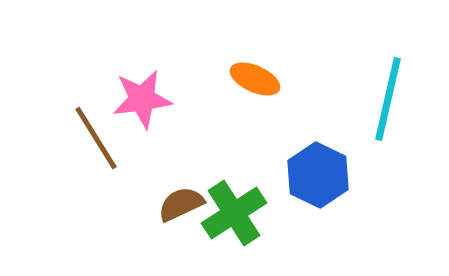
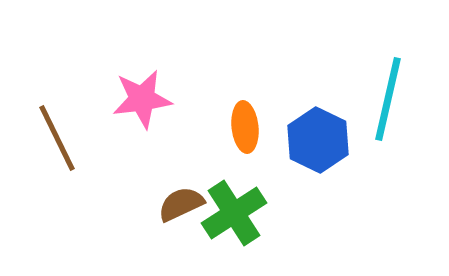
orange ellipse: moved 10 px left, 48 px down; rotated 60 degrees clockwise
brown line: moved 39 px left; rotated 6 degrees clockwise
blue hexagon: moved 35 px up
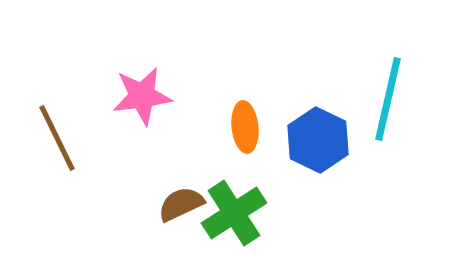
pink star: moved 3 px up
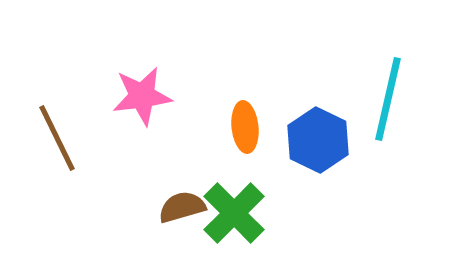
brown semicircle: moved 1 px right, 3 px down; rotated 9 degrees clockwise
green cross: rotated 12 degrees counterclockwise
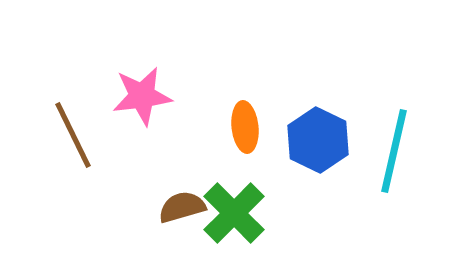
cyan line: moved 6 px right, 52 px down
brown line: moved 16 px right, 3 px up
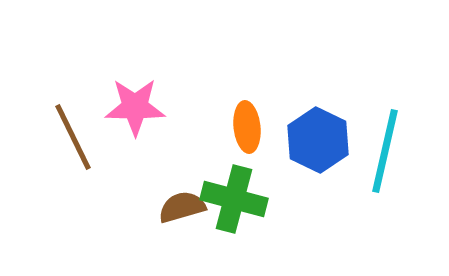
pink star: moved 7 px left, 11 px down; rotated 8 degrees clockwise
orange ellipse: moved 2 px right
brown line: moved 2 px down
cyan line: moved 9 px left
green cross: moved 14 px up; rotated 30 degrees counterclockwise
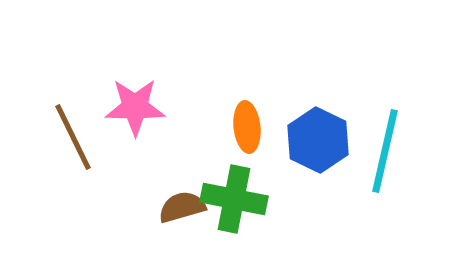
green cross: rotated 4 degrees counterclockwise
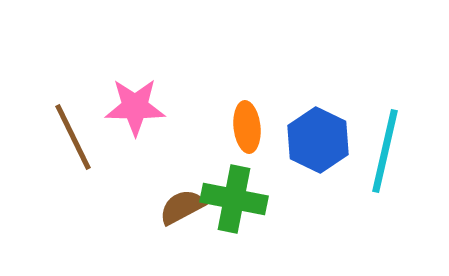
brown semicircle: rotated 12 degrees counterclockwise
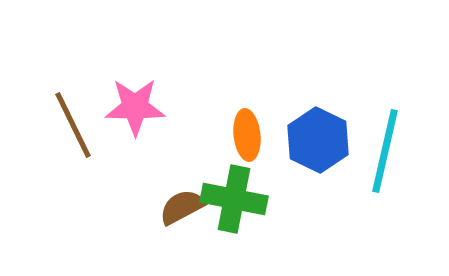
orange ellipse: moved 8 px down
brown line: moved 12 px up
